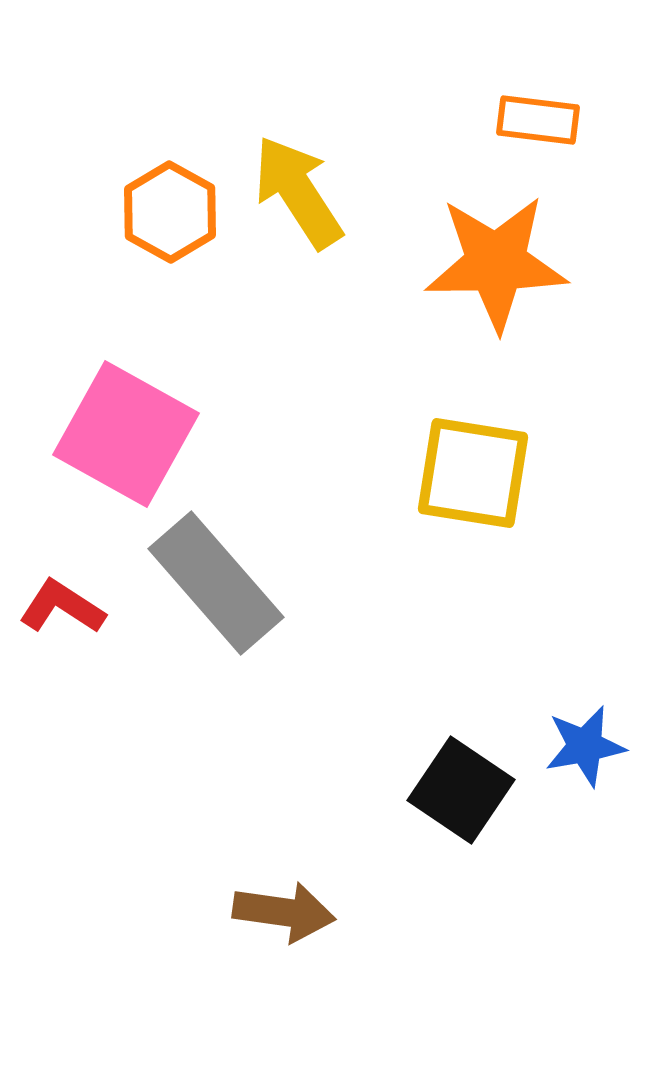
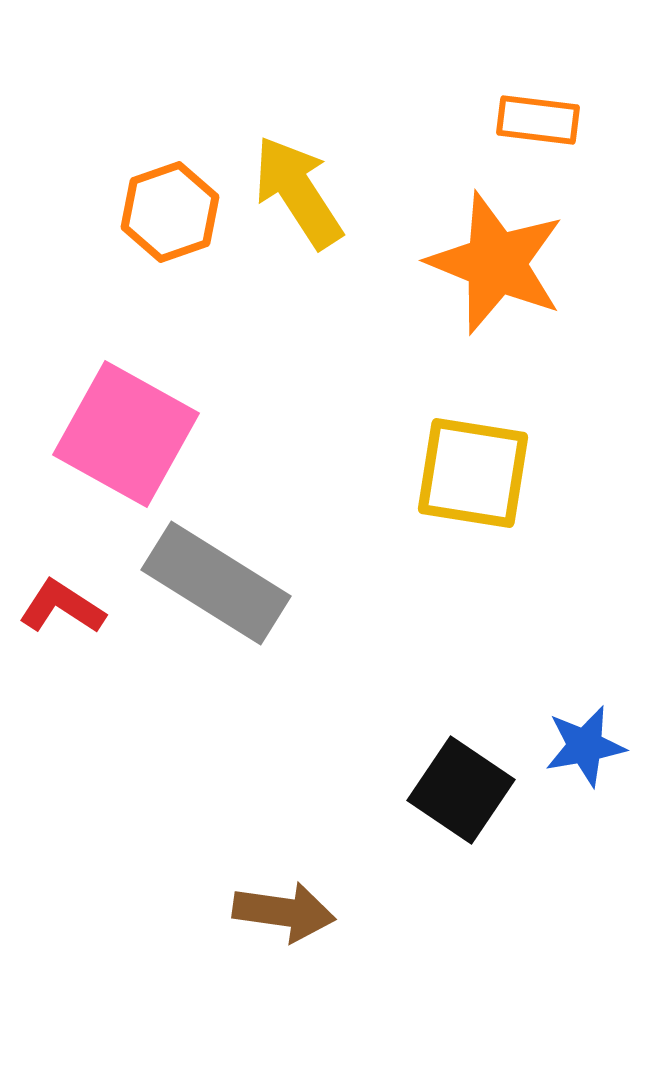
orange hexagon: rotated 12 degrees clockwise
orange star: rotated 23 degrees clockwise
gray rectangle: rotated 17 degrees counterclockwise
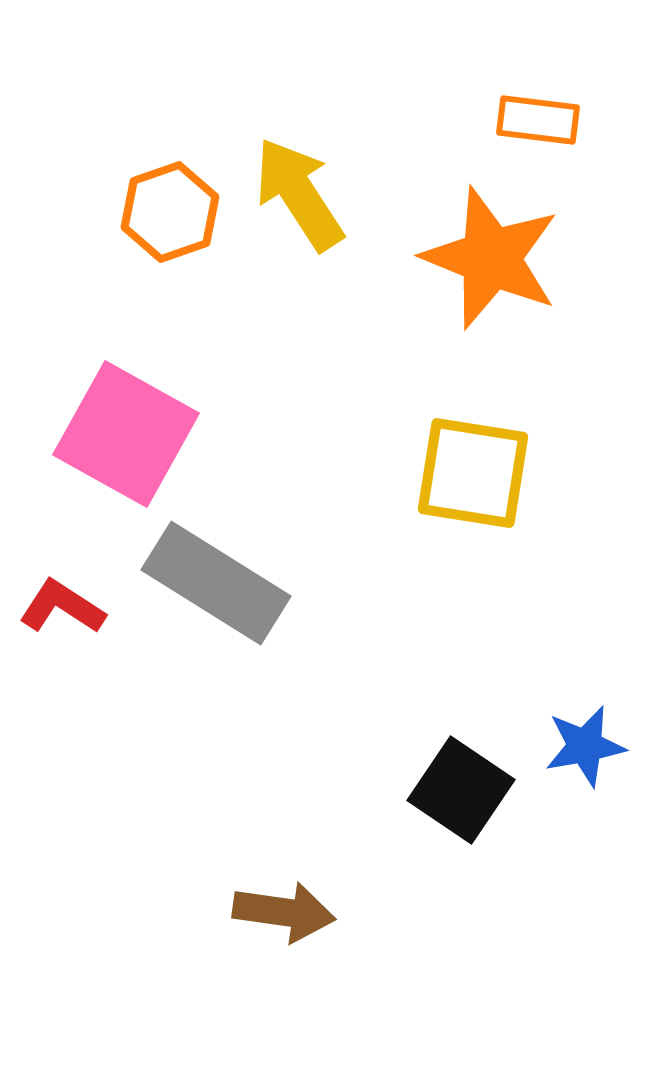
yellow arrow: moved 1 px right, 2 px down
orange star: moved 5 px left, 5 px up
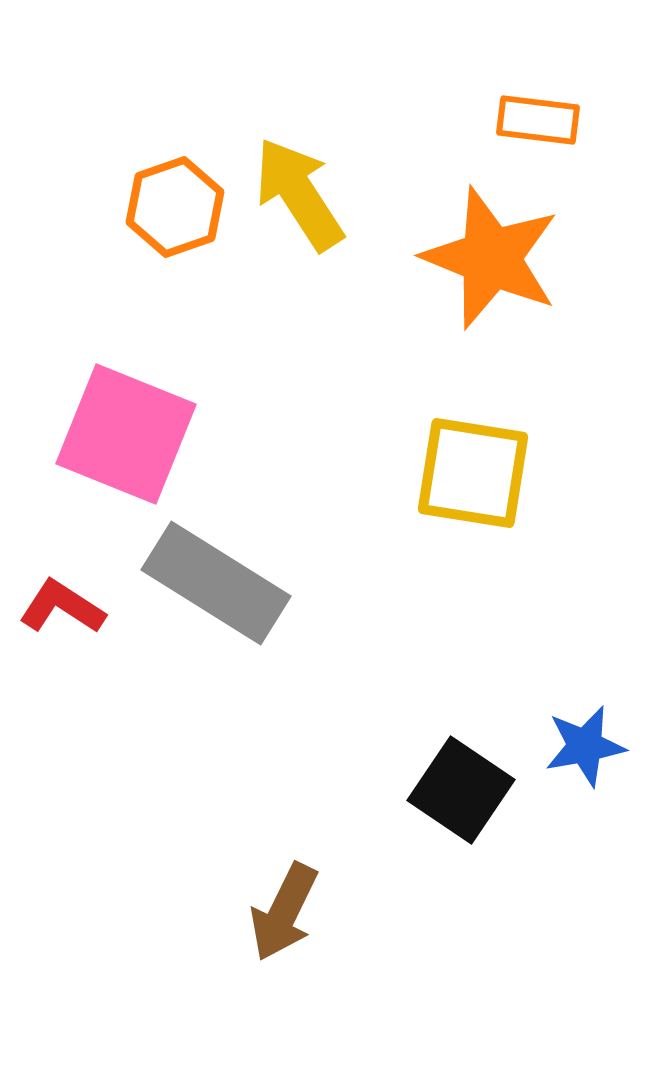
orange hexagon: moved 5 px right, 5 px up
pink square: rotated 7 degrees counterclockwise
brown arrow: rotated 108 degrees clockwise
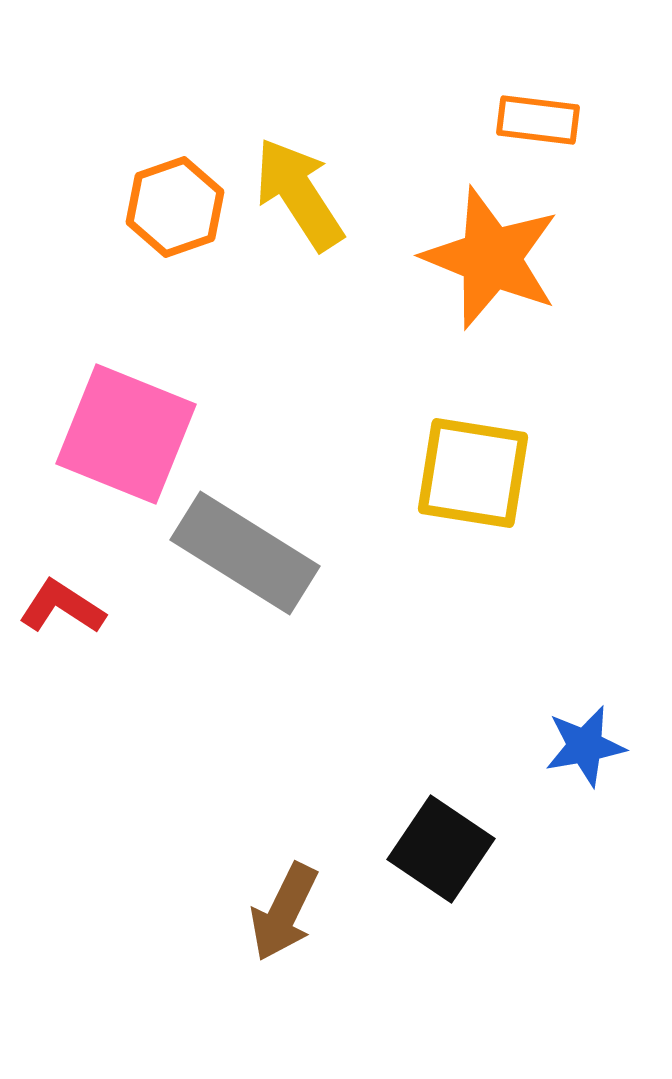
gray rectangle: moved 29 px right, 30 px up
black square: moved 20 px left, 59 px down
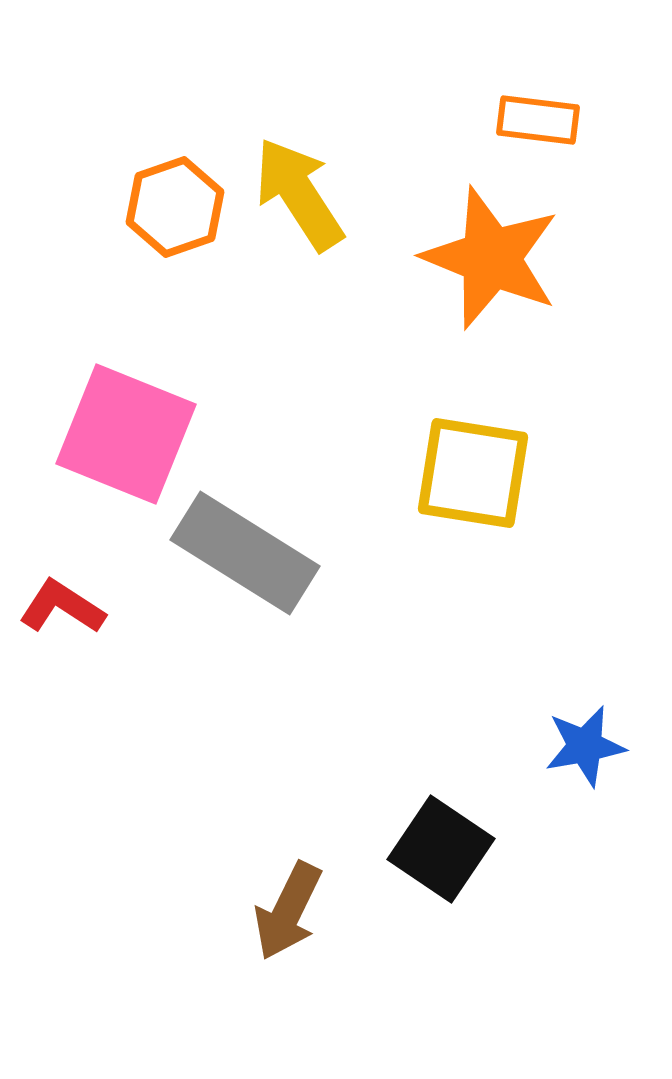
brown arrow: moved 4 px right, 1 px up
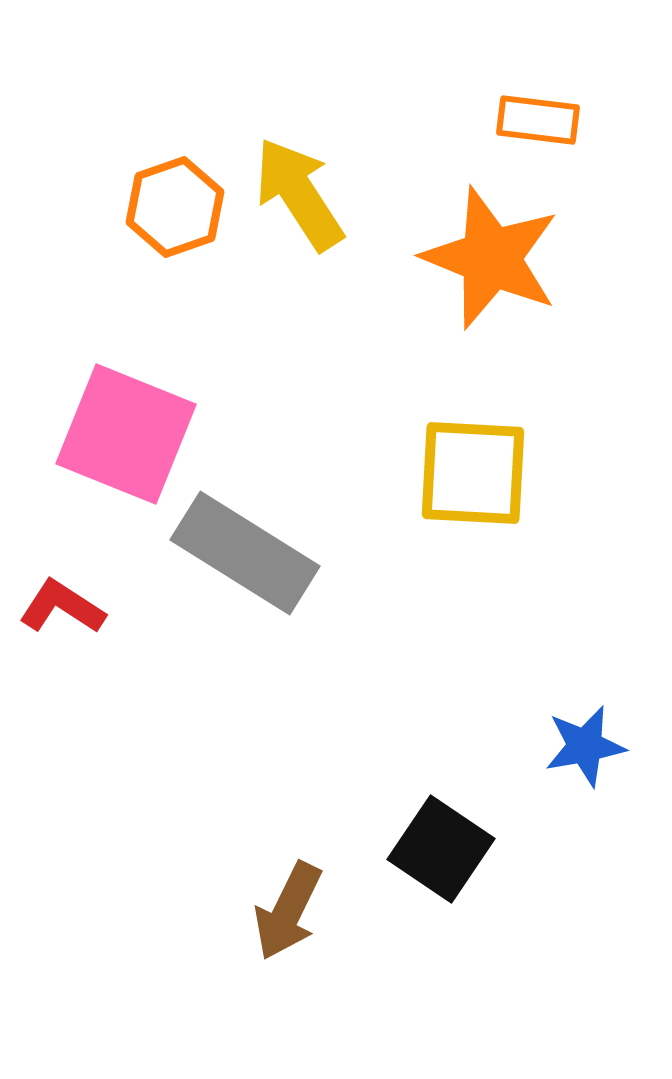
yellow square: rotated 6 degrees counterclockwise
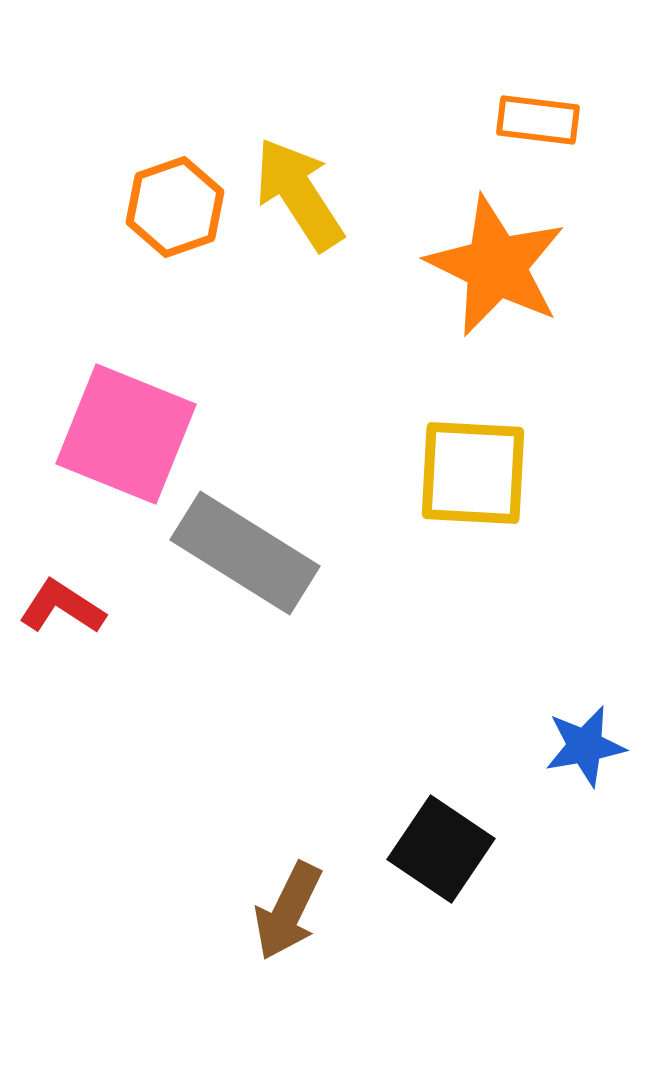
orange star: moved 5 px right, 8 px down; rotated 4 degrees clockwise
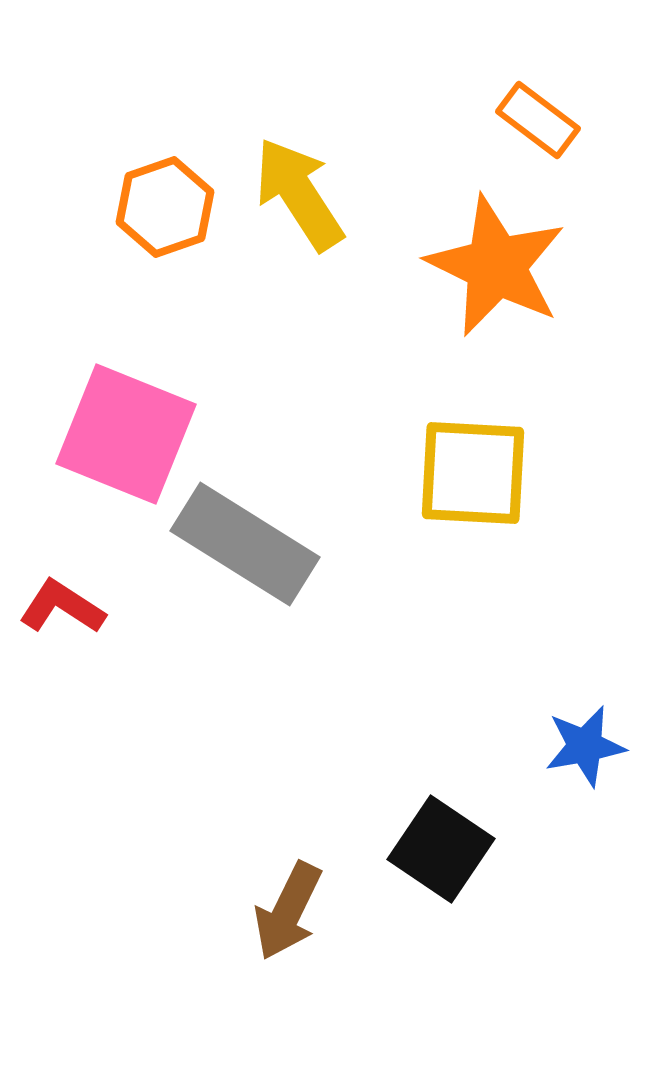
orange rectangle: rotated 30 degrees clockwise
orange hexagon: moved 10 px left
gray rectangle: moved 9 px up
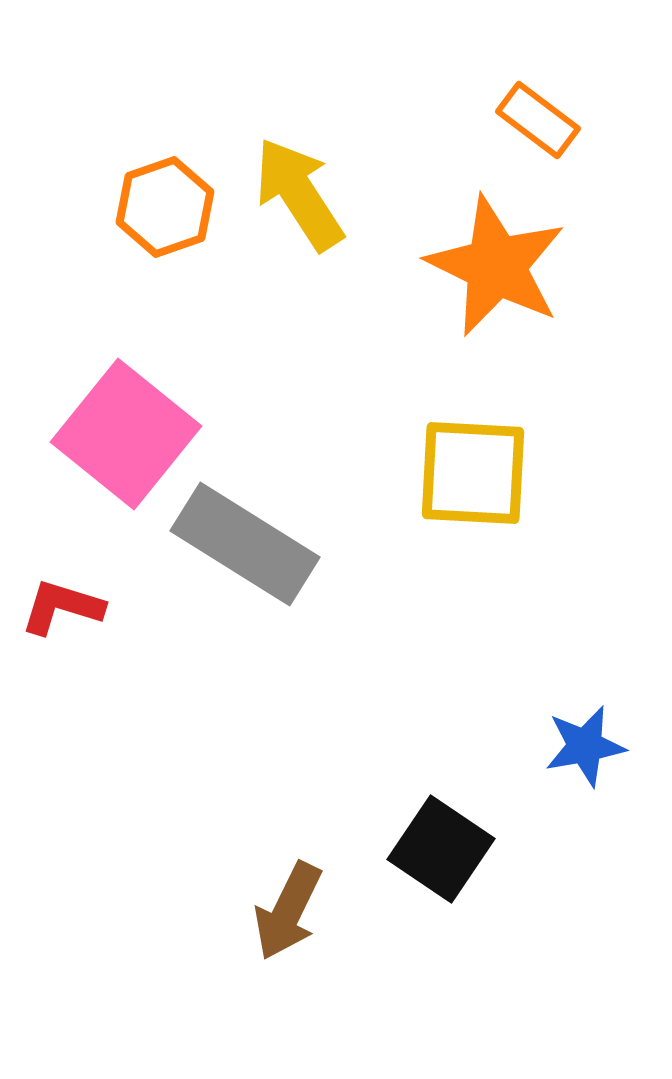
pink square: rotated 17 degrees clockwise
red L-shape: rotated 16 degrees counterclockwise
